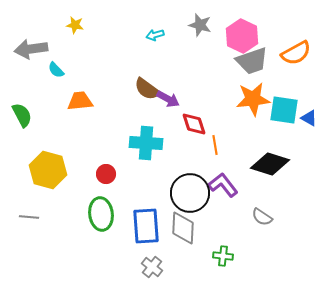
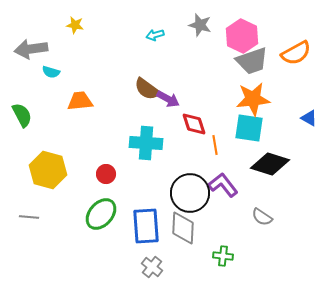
cyan semicircle: moved 5 px left, 2 px down; rotated 30 degrees counterclockwise
cyan square: moved 35 px left, 18 px down
green ellipse: rotated 48 degrees clockwise
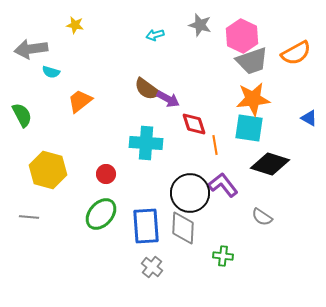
orange trapezoid: rotated 32 degrees counterclockwise
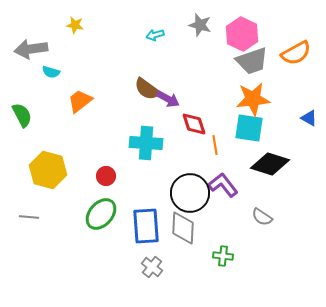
pink hexagon: moved 2 px up
red circle: moved 2 px down
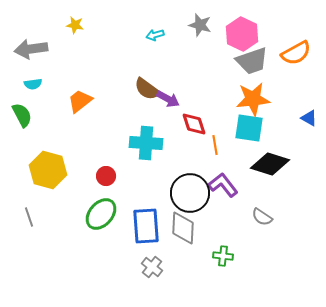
cyan semicircle: moved 18 px left, 12 px down; rotated 24 degrees counterclockwise
gray line: rotated 66 degrees clockwise
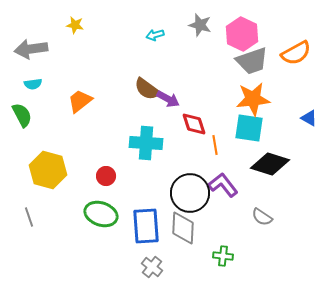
green ellipse: rotated 68 degrees clockwise
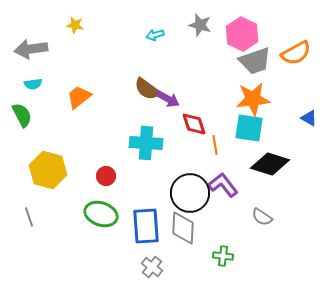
gray trapezoid: moved 3 px right
orange trapezoid: moved 1 px left, 4 px up
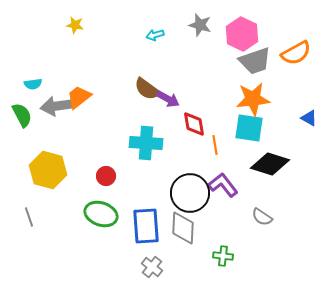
gray arrow: moved 26 px right, 57 px down
red diamond: rotated 8 degrees clockwise
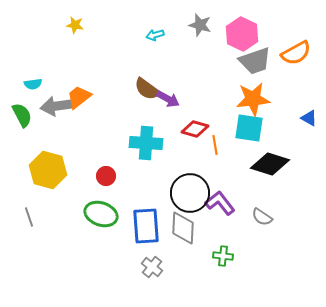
red diamond: moved 1 px right, 5 px down; rotated 64 degrees counterclockwise
purple L-shape: moved 3 px left, 18 px down
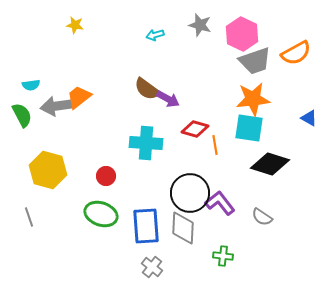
cyan semicircle: moved 2 px left, 1 px down
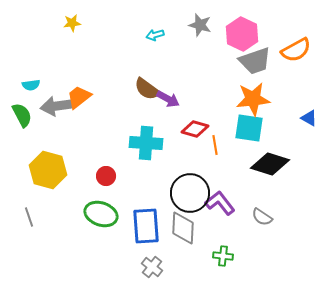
yellow star: moved 3 px left, 2 px up; rotated 18 degrees counterclockwise
orange semicircle: moved 3 px up
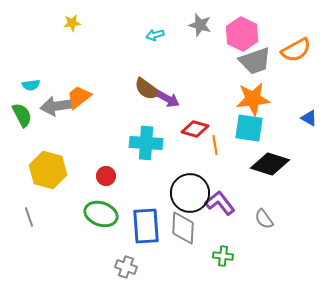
gray semicircle: moved 2 px right, 2 px down; rotated 20 degrees clockwise
gray cross: moved 26 px left; rotated 20 degrees counterclockwise
